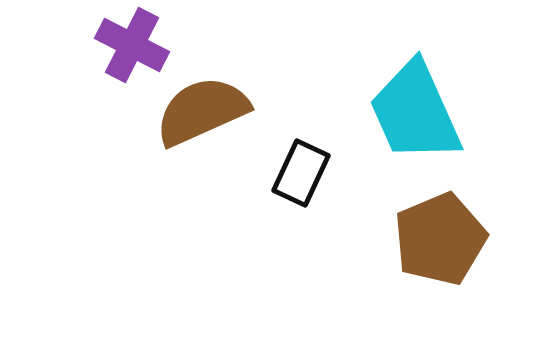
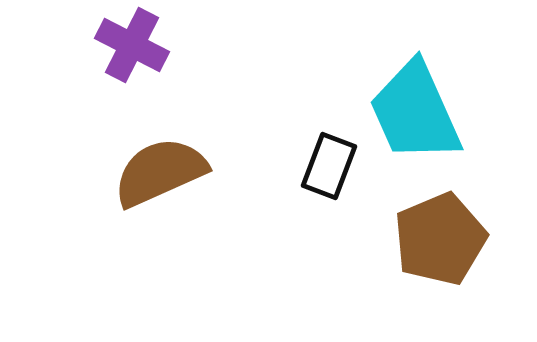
brown semicircle: moved 42 px left, 61 px down
black rectangle: moved 28 px right, 7 px up; rotated 4 degrees counterclockwise
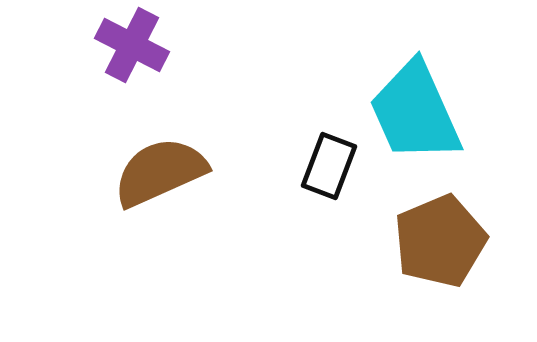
brown pentagon: moved 2 px down
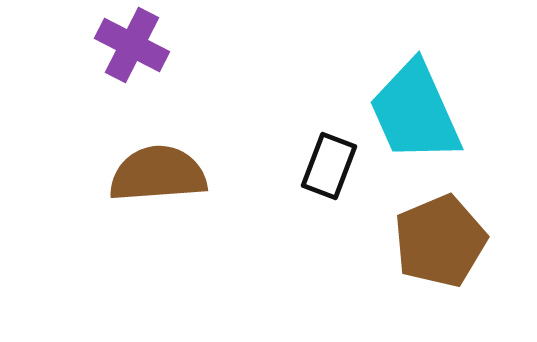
brown semicircle: moved 2 px left, 2 px down; rotated 20 degrees clockwise
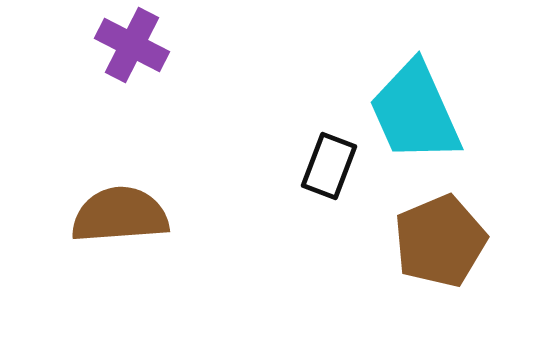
brown semicircle: moved 38 px left, 41 px down
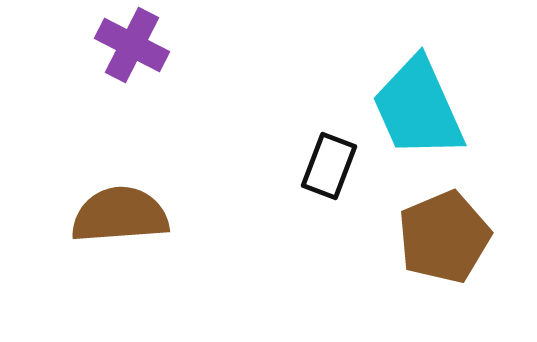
cyan trapezoid: moved 3 px right, 4 px up
brown pentagon: moved 4 px right, 4 px up
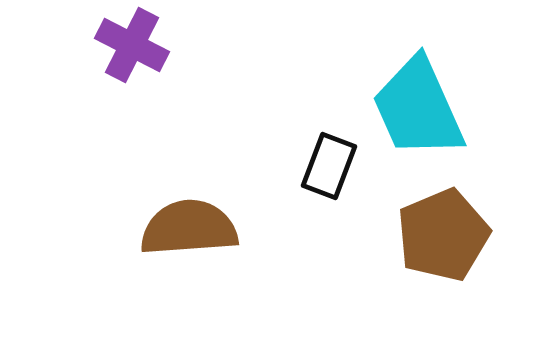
brown semicircle: moved 69 px right, 13 px down
brown pentagon: moved 1 px left, 2 px up
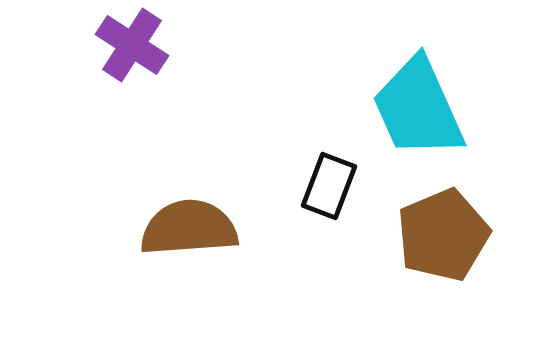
purple cross: rotated 6 degrees clockwise
black rectangle: moved 20 px down
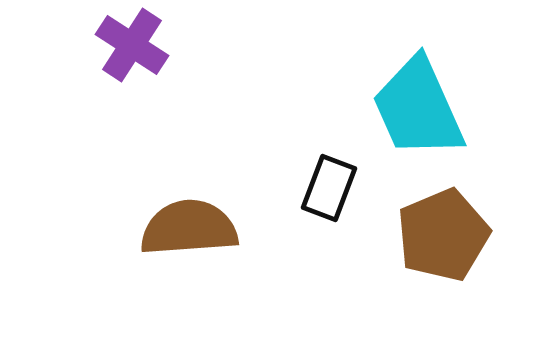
black rectangle: moved 2 px down
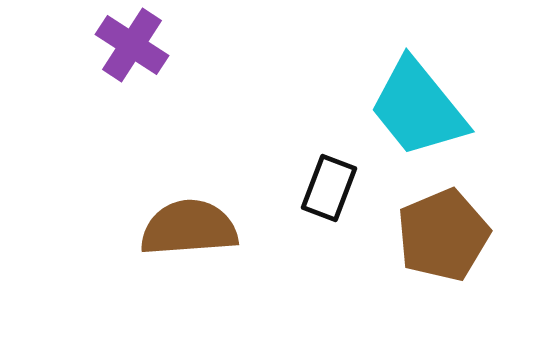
cyan trapezoid: rotated 15 degrees counterclockwise
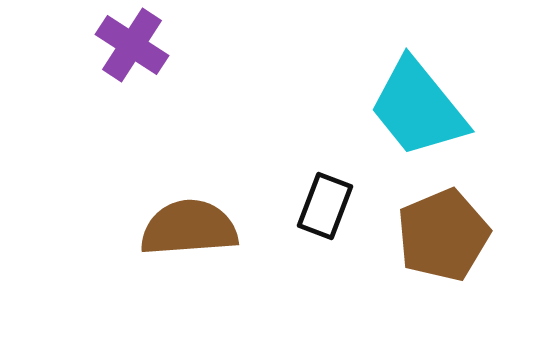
black rectangle: moved 4 px left, 18 px down
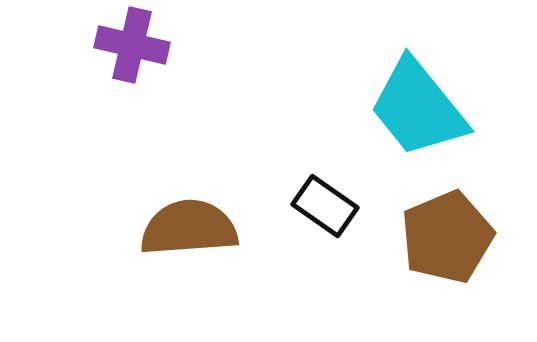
purple cross: rotated 20 degrees counterclockwise
black rectangle: rotated 76 degrees counterclockwise
brown pentagon: moved 4 px right, 2 px down
